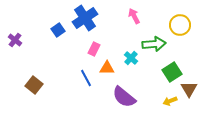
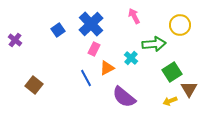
blue cross: moved 6 px right, 6 px down; rotated 10 degrees counterclockwise
orange triangle: rotated 28 degrees counterclockwise
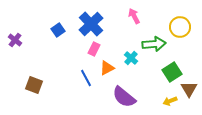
yellow circle: moved 2 px down
brown square: rotated 18 degrees counterclockwise
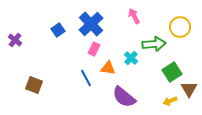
orange triangle: moved 1 px right; rotated 35 degrees clockwise
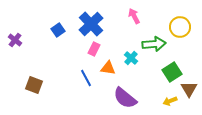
purple semicircle: moved 1 px right, 1 px down
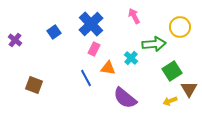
blue square: moved 4 px left, 2 px down
green square: moved 1 px up
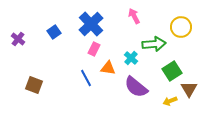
yellow circle: moved 1 px right
purple cross: moved 3 px right, 1 px up
purple semicircle: moved 11 px right, 11 px up
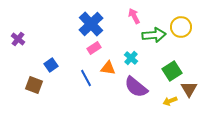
blue square: moved 3 px left, 33 px down
green arrow: moved 9 px up
pink rectangle: moved 1 px up; rotated 32 degrees clockwise
